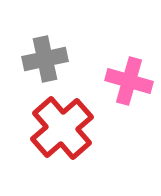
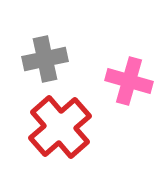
red cross: moved 2 px left, 1 px up
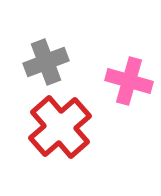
gray cross: moved 1 px right, 3 px down; rotated 9 degrees counterclockwise
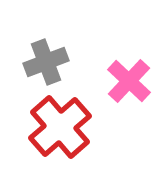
pink cross: rotated 27 degrees clockwise
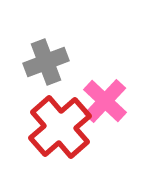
pink cross: moved 24 px left, 20 px down
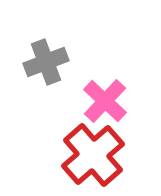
red cross: moved 33 px right, 28 px down
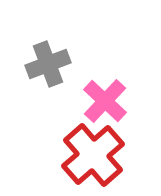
gray cross: moved 2 px right, 2 px down
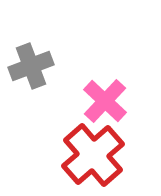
gray cross: moved 17 px left, 2 px down
